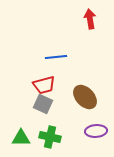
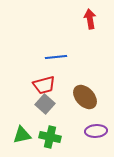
gray square: moved 2 px right; rotated 18 degrees clockwise
green triangle: moved 1 px right, 3 px up; rotated 12 degrees counterclockwise
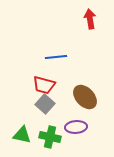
red trapezoid: rotated 30 degrees clockwise
purple ellipse: moved 20 px left, 4 px up
green triangle: rotated 24 degrees clockwise
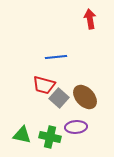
gray square: moved 14 px right, 6 px up
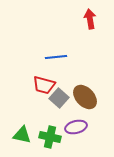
purple ellipse: rotated 10 degrees counterclockwise
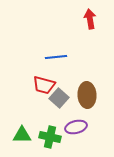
brown ellipse: moved 2 px right, 2 px up; rotated 40 degrees clockwise
green triangle: rotated 12 degrees counterclockwise
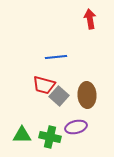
gray square: moved 2 px up
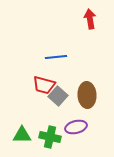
gray square: moved 1 px left
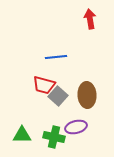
green cross: moved 4 px right
